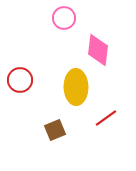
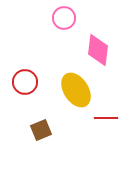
red circle: moved 5 px right, 2 px down
yellow ellipse: moved 3 px down; rotated 32 degrees counterclockwise
red line: rotated 35 degrees clockwise
brown square: moved 14 px left
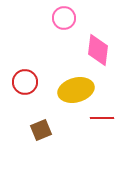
yellow ellipse: rotated 72 degrees counterclockwise
red line: moved 4 px left
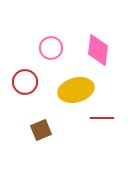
pink circle: moved 13 px left, 30 px down
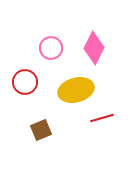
pink diamond: moved 4 px left, 2 px up; rotated 20 degrees clockwise
red line: rotated 15 degrees counterclockwise
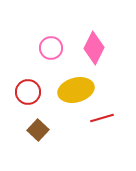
red circle: moved 3 px right, 10 px down
brown square: moved 3 px left; rotated 25 degrees counterclockwise
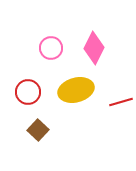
red line: moved 19 px right, 16 px up
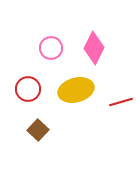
red circle: moved 3 px up
